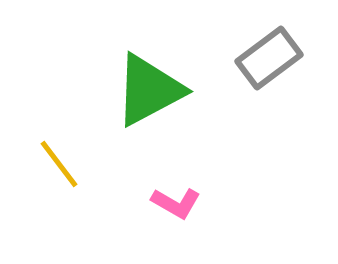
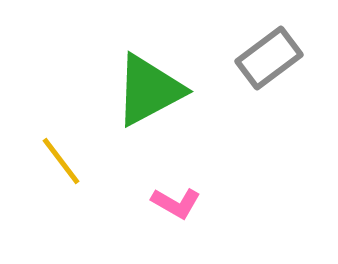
yellow line: moved 2 px right, 3 px up
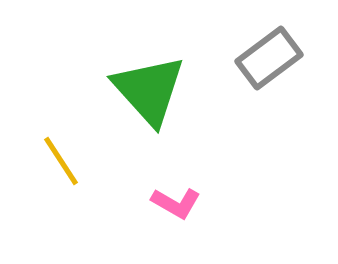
green triangle: rotated 44 degrees counterclockwise
yellow line: rotated 4 degrees clockwise
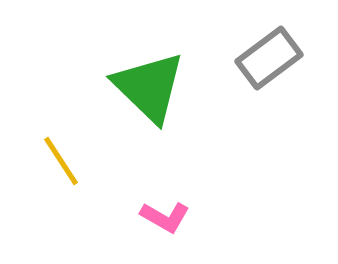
green triangle: moved 3 px up; rotated 4 degrees counterclockwise
pink L-shape: moved 11 px left, 14 px down
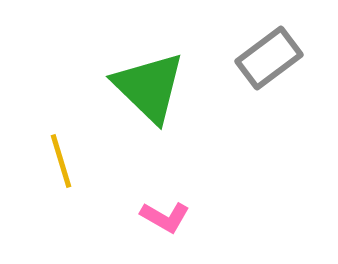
yellow line: rotated 16 degrees clockwise
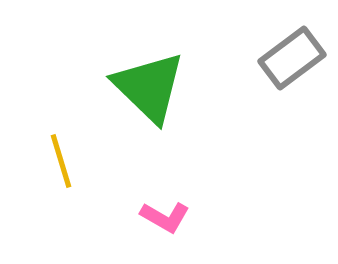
gray rectangle: moved 23 px right
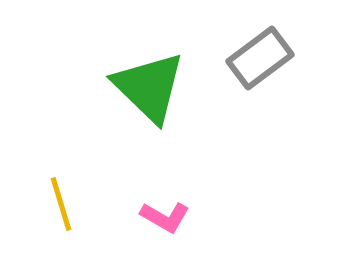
gray rectangle: moved 32 px left
yellow line: moved 43 px down
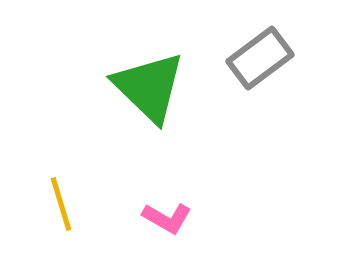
pink L-shape: moved 2 px right, 1 px down
